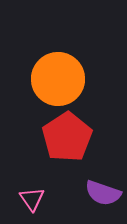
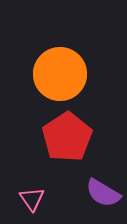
orange circle: moved 2 px right, 5 px up
purple semicircle: rotated 12 degrees clockwise
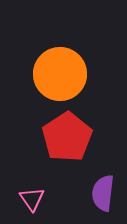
purple semicircle: rotated 66 degrees clockwise
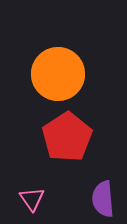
orange circle: moved 2 px left
purple semicircle: moved 6 px down; rotated 12 degrees counterclockwise
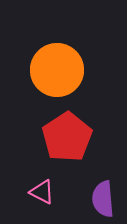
orange circle: moved 1 px left, 4 px up
pink triangle: moved 10 px right, 7 px up; rotated 28 degrees counterclockwise
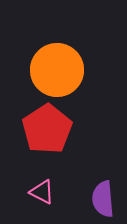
red pentagon: moved 20 px left, 8 px up
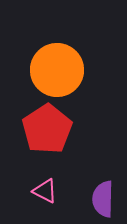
pink triangle: moved 3 px right, 1 px up
purple semicircle: rotated 6 degrees clockwise
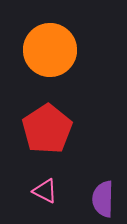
orange circle: moved 7 px left, 20 px up
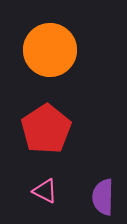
red pentagon: moved 1 px left
purple semicircle: moved 2 px up
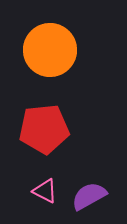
red pentagon: moved 2 px left; rotated 27 degrees clockwise
purple semicircle: moved 14 px left, 1 px up; rotated 60 degrees clockwise
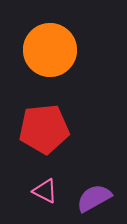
purple semicircle: moved 5 px right, 2 px down
